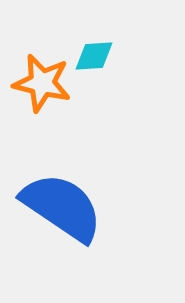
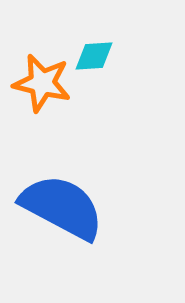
blue semicircle: rotated 6 degrees counterclockwise
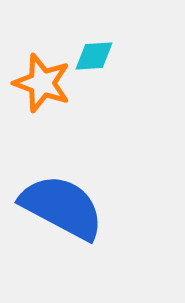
orange star: rotated 6 degrees clockwise
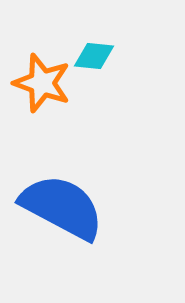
cyan diamond: rotated 9 degrees clockwise
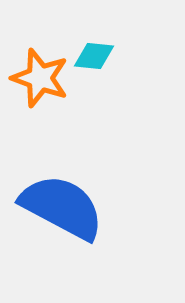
orange star: moved 2 px left, 5 px up
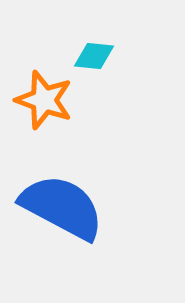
orange star: moved 4 px right, 22 px down
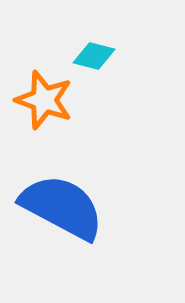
cyan diamond: rotated 9 degrees clockwise
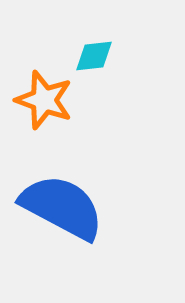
cyan diamond: rotated 21 degrees counterclockwise
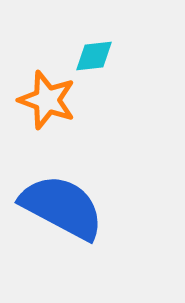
orange star: moved 3 px right
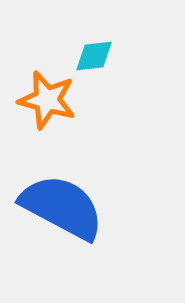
orange star: rotated 4 degrees counterclockwise
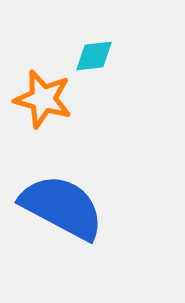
orange star: moved 4 px left, 1 px up
